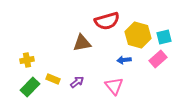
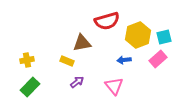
yellow hexagon: rotated 25 degrees clockwise
yellow rectangle: moved 14 px right, 18 px up
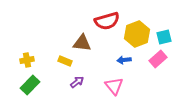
yellow hexagon: moved 1 px left, 1 px up
brown triangle: rotated 18 degrees clockwise
yellow rectangle: moved 2 px left
green rectangle: moved 2 px up
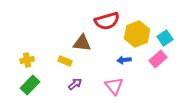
cyan square: moved 1 px right, 1 px down; rotated 21 degrees counterclockwise
purple arrow: moved 2 px left, 2 px down
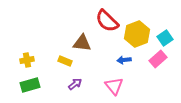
red semicircle: rotated 60 degrees clockwise
green rectangle: rotated 30 degrees clockwise
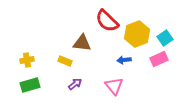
pink rectangle: moved 1 px right; rotated 18 degrees clockwise
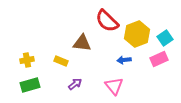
yellow rectangle: moved 4 px left
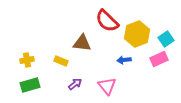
cyan square: moved 1 px right, 1 px down
pink triangle: moved 7 px left
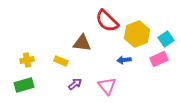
green rectangle: moved 6 px left
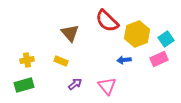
brown triangle: moved 12 px left, 10 px up; rotated 42 degrees clockwise
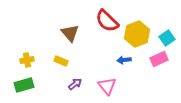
cyan square: moved 1 px right, 1 px up
